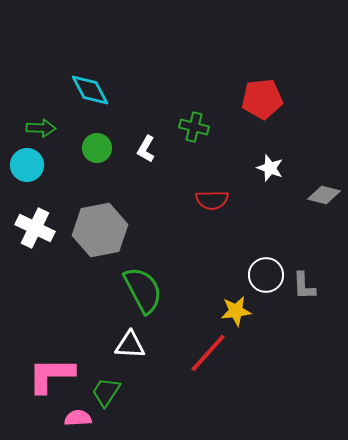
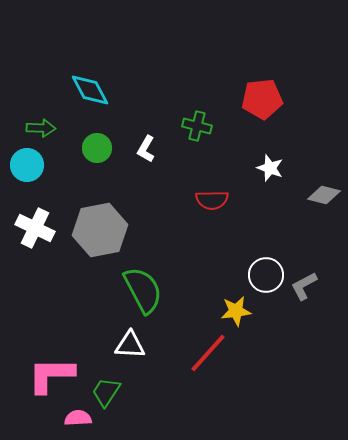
green cross: moved 3 px right, 1 px up
gray L-shape: rotated 64 degrees clockwise
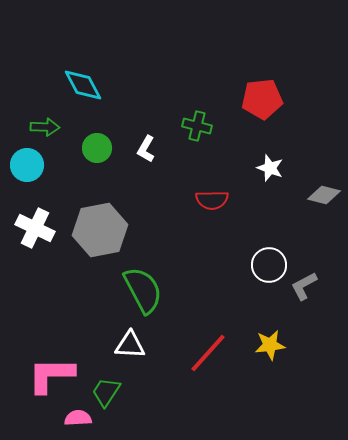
cyan diamond: moved 7 px left, 5 px up
green arrow: moved 4 px right, 1 px up
white circle: moved 3 px right, 10 px up
yellow star: moved 34 px right, 34 px down
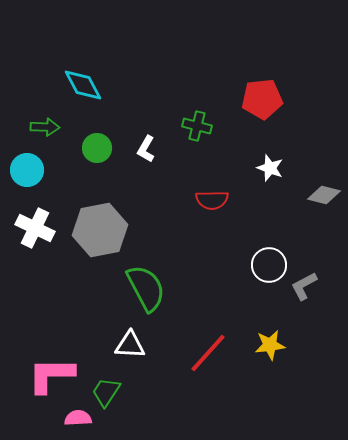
cyan circle: moved 5 px down
green semicircle: moved 3 px right, 2 px up
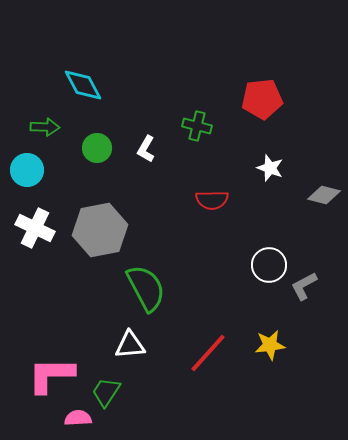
white triangle: rotated 8 degrees counterclockwise
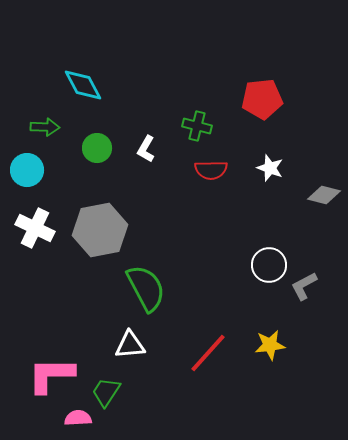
red semicircle: moved 1 px left, 30 px up
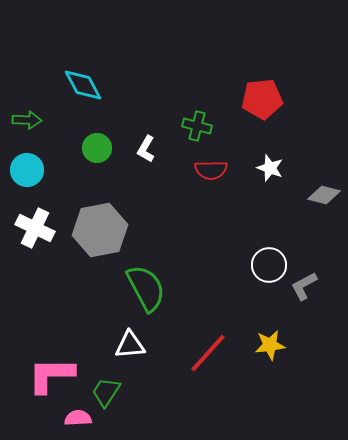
green arrow: moved 18 px left, 7 px up
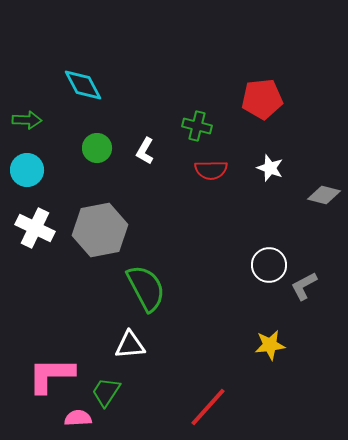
white L-shape: moved 1 px left, 2 px down
red line: moved 54 px down
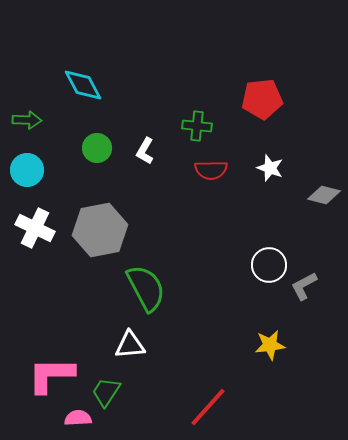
green cross: rotated 8 degrees counterclockwise
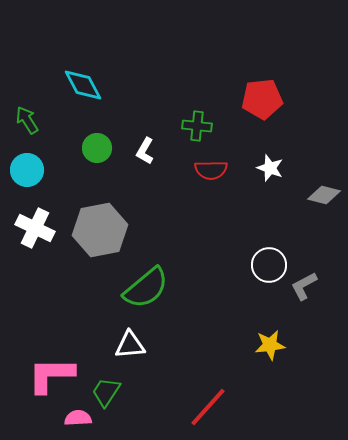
green arrow: rotated 124 degrees counterclockwise
green semicircle: rotated 78 degrees clockwise
